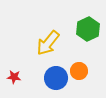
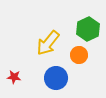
orange circle: moved 16 px up
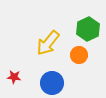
blue circle: moved 4 px left, 5 px down
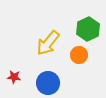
blue circle: moved 4 px left
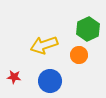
yellow arrow: moved 4 px left, 2 px down; rotated 32 degrees clockwise
blue circle: moved 2 px right, 2 px up
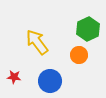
yellow arrow: moved 7 px left, 3 px up; rotated 72 degrees clockwise
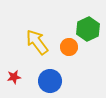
orange circle: moved 10 px left, 8 px up
red star: rotated 16 degrees counterclockwise
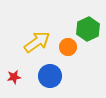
yellow arrow: rotated 92 degrees clockwise
orange circle: moved 1 px left
blue circle: moved 5 px up
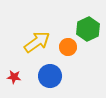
red star: rotated 16 degrees clockwise
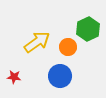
blue circle: moved 10 px right
